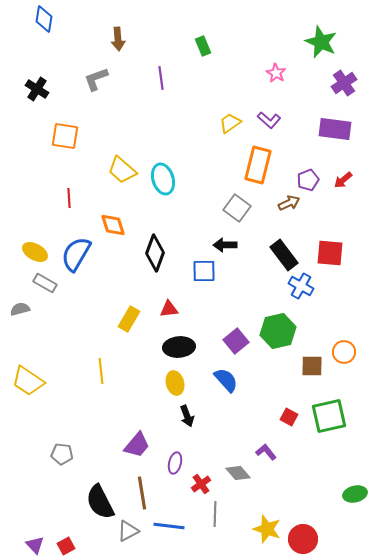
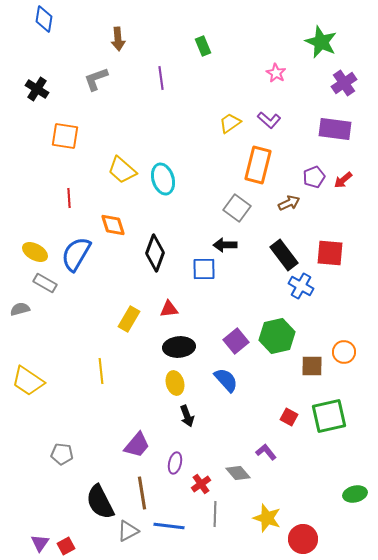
purple pentagon at (308, 180): moved 6 px right, 3 px up
blue square at (204, 271): moved 2 px up
green hexagon at (278, 331): moved 1 px left, 5 px down
yellow star at (267, 529): moved 11 px up
purple triangle at (35, 545): moved 5 px right, 2 px up; rotated 18 degrees clockwise
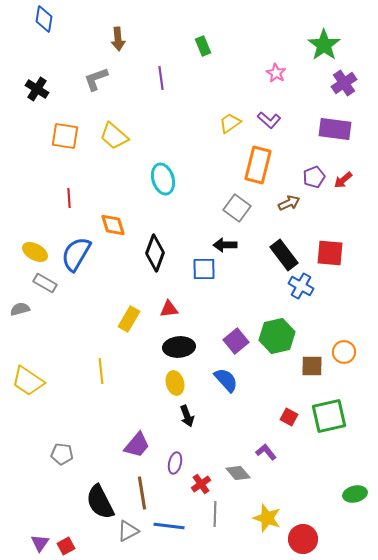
green star at (321, 42): moved 3 px right, 3 px down; rotated 12 degrees clockwise
yellow trapezoid at (122, 170): moved 8 px left, 34 px up
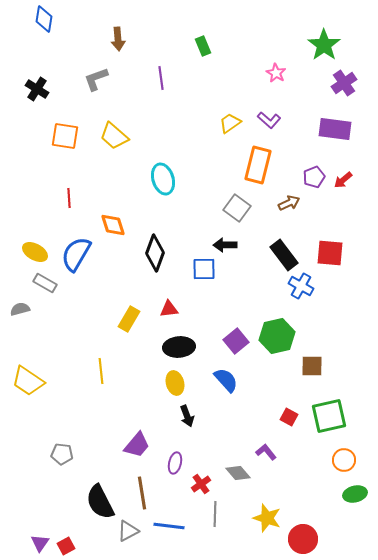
orange circle at (344, 352): moved 108 px down
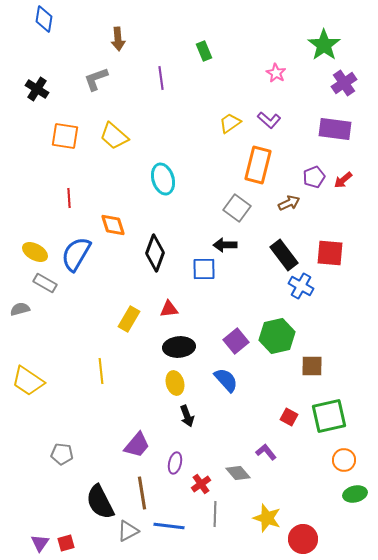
green rectangle at (203, 46): moved 1 px right, 5 px down
red square at (66, 546): moved 3 px up; rotated 12 degrees clockwise
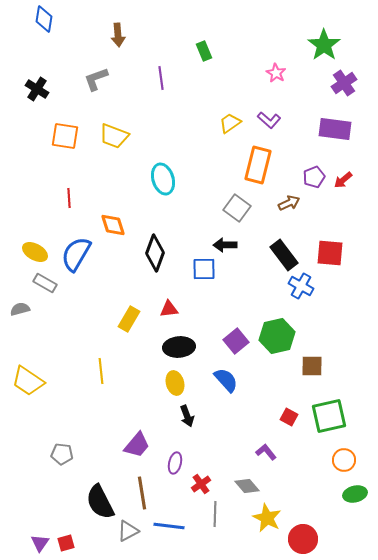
brown arrow at (118, 39): moved 4 px up
yellow trapezoid at (114, 136): rotated 20 degrees counterclockwise
gray diamond at (238, 473): moved 9 px right, 13 px down
yellow star at (267, 518): rotated 8 degrees clockwise
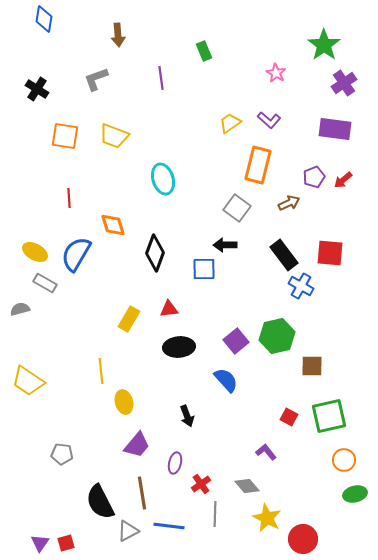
yellow ellipse at (175, 383): moved 51 px left, 19 px down
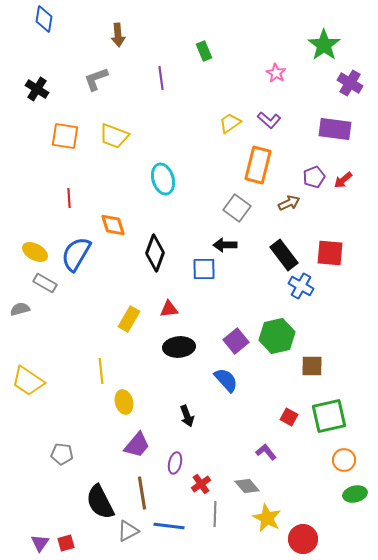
purple cross at (344, 83): moved 6 px right; rotated 25 degrees counterclockwise
